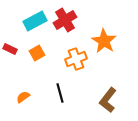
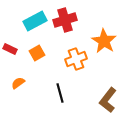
red cross: rotated 15 degrees clockwise
orange semicircle: moved 5 px left, 14 px up
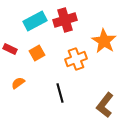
brown L-shape: moved 3 px left, 5 px down
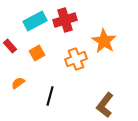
red rectangle: moved 3 px up; rotated 24 degrees clockwise
black line: moved 10 px left, 3 px down; rotated 30 degrees clockwise
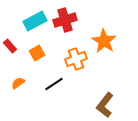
black line: moved 4 px right, 12 px up; rotated 42 degrees clockwise
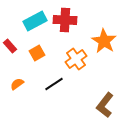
red cross: rotated 20 degrees clockwise
orange cross: rotated 15 degrees counterclockwise
orange semicircle: moved 1 px left, 1 px down
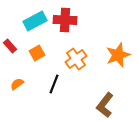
orange star: moved 14 px right, 14 px down; rotated 20 degrees clockwise
black line: rotated 36 degrees counterclockwise
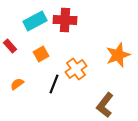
orange square: moved 4 px right, 1 px down
orange cross: moved 10 px down
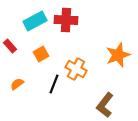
red cross: moved 1 px right
orange cross: rotated 25 degrees counterclockwise
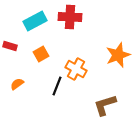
red cross: moved 4 px right, 3 px up
red rectangle: rotated 32 degrees counterclockwise
black line: moved 3 px right, 2 px down
brown L-shape: rotated 35 degrees clockwise
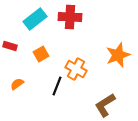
cyan rectangle: moved 2 px up; rotated 10 degrees counterclockwise
brown L-shape: rotated 15 degrees counterclockwise
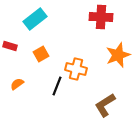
red cross: moved 31 px right
orange cross: rotated 15 degrees counterclockwise
